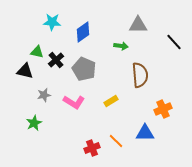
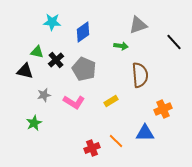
gray triangle: rotated 18 degrees counterclockwise
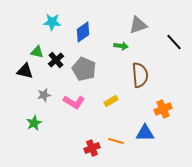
orange line: rotated 28 degrees counterclockwise
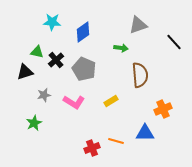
green arrow: moved 2 px down
black triangle: moved 1 px down; rotated 30 degrees counterclockwise
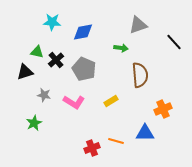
blue diamond: rotated 25 degrees clockwise
gray star: rotated 24 degrees clockwise
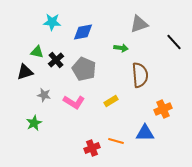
gray triangle: moved 1 px right, 1 px up
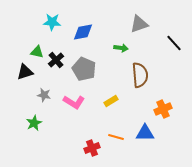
black line: moved 1 px down
orange line: moved 4 px up
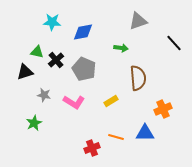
gray triangle: moved 1 px left, 3 px up
brown semicircle: moved 2 px left, 3 px down
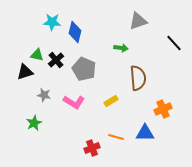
blue diamond: moved 8 px left; rotated 65 degrees counterclockwise
green triangle: moved 3 px down
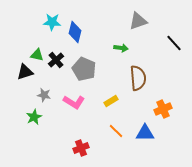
green star: moved 6 px up
orange line: moved 6 px up; rotated 28 degrees clockwise
red cross: moved 11 px left
